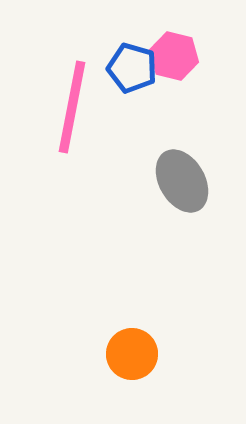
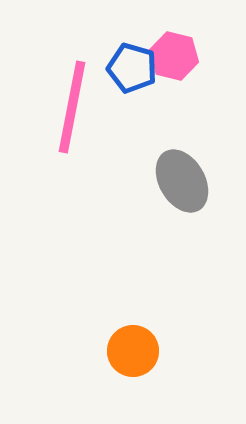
orange circle: moved 1 px right, 3 px up
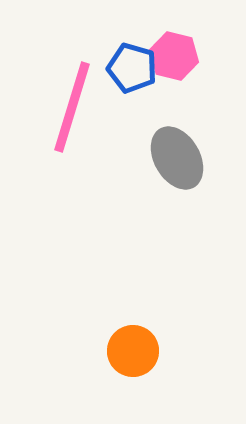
pink line: rotated 6 degrees clockwise
gray ellipse: moved 5 px left, 23 px up
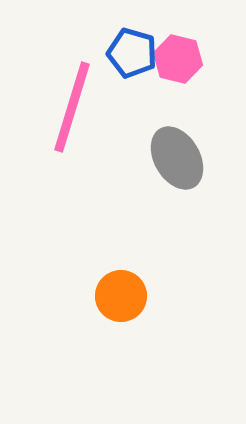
pink hexagon: moved 4 px right, 3 px down
blue pentagon: moved 15 px up
orange circle: moved 12 px left, 55 px up
